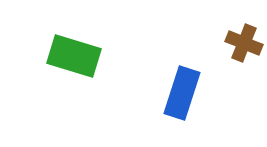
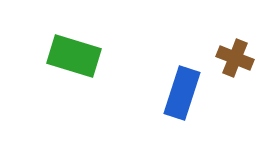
brown cross: moved 9 px left, 15 px down
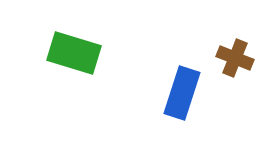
green rectangle: moved 3 px up
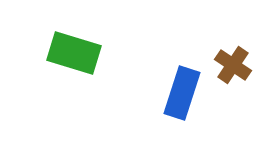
brown cross: moved 2 px left, 7 px down; rotated 12 degrees clockwise
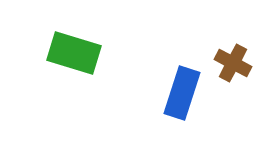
brown cross: moved 2 px up; rotated 6 degrees counterclockwise
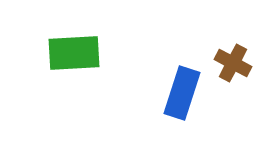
green rectangle: rotated 20 degrees counterclockwise
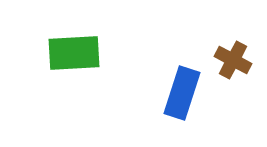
brown cross: moved 3 px up
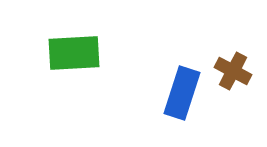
brown cross: moved 11 px down
